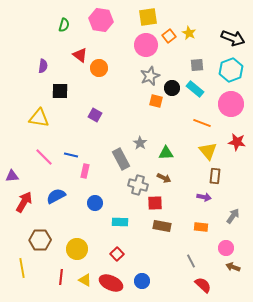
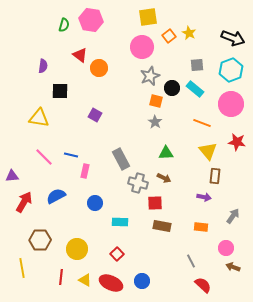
pink hexagon at (101, 20): moved 10 px left
pink circle at (146, 45): moved 4 px left, 2 px down
gray star at (140, 143): moved 15 px right, 21 px up
gray cross at (138, 185): moved 2 px up
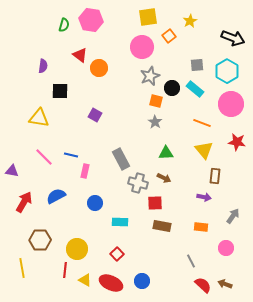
yellow star at (189, 33): moved 1 px right, 12 px up; rotated 16 degrees clockwise
cyan hexagon at (231, 70): moved 4 px left, 1 px down; rotated 10 degrees counterclockwise
yellow triangle at (208, 151): moved 4 px left, 1 px up
purple triangle at (12, 176): moved 5 px up; rotated 16 degrees clockwise
brown arrow at (233, 267): moved 8 px left, 17 px down
red line at (61, 277): moved 4 px right, 7 px up
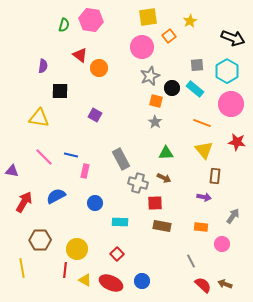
pink circle at (226, 248): moved 4 px left, 4 px up
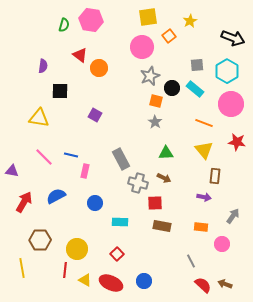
orange line at (202, 123): moved 2 px right
blue circle at (142, 281): moved 2 px right
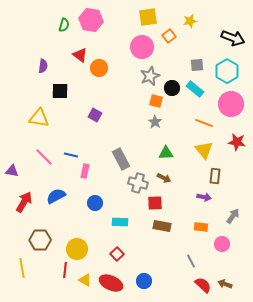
yellow star at (190, 21): rotated 16 degrees clockwise
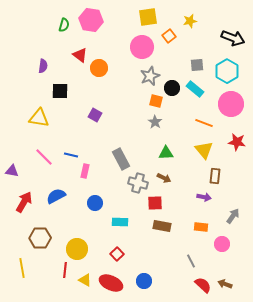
brown hexagon at (40, 240): moved 2 px up
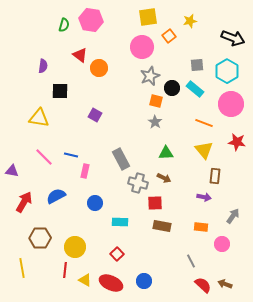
yellow circle at (77, 249): moved 2 px left, 2 px up
